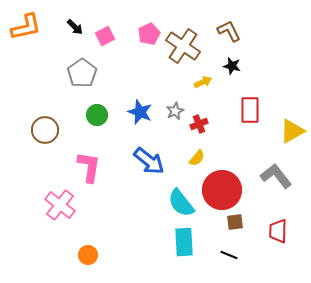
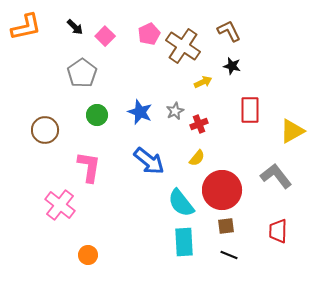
pink square: rotated 18 degrees counterclockwise
brown square: moved 9 px left, 4 px down
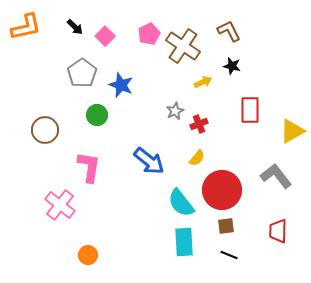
blue star: moved 19 px left, 27 px up
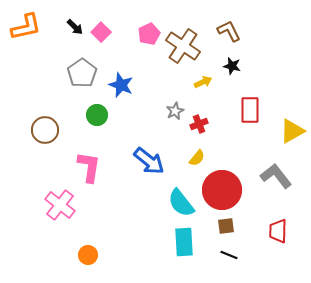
pink square: moved 4 px left, 4 px up
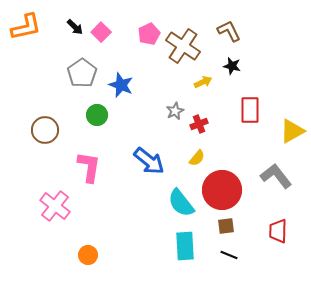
pink cross: moved 5 px left, 1 px down
cyan rectangle: moved 1 px right, 4 px down
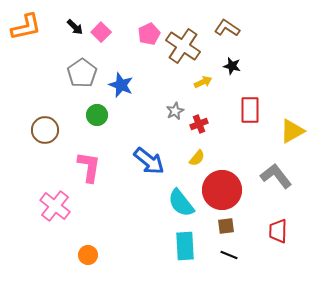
brown L-shape: moved 2 px left, 3 px up; rotated 30 degrees counterclockwise
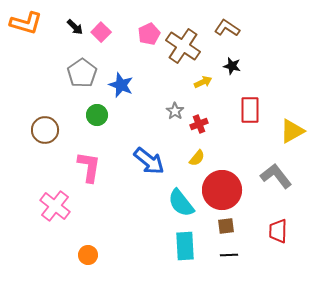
orange L-shape: moved 4 px up; rotated 28 degrees clockwise
gray star: rotated 12 degrees counterclockwise
black line: rotated 24 degrees counterclockwise
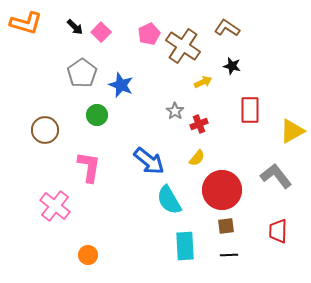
cyan semicircle: moved 12 px left, 3 px up; rotated 8 degrees clockwise
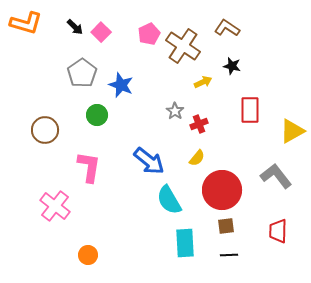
cyan rectangle: moved 3 px up
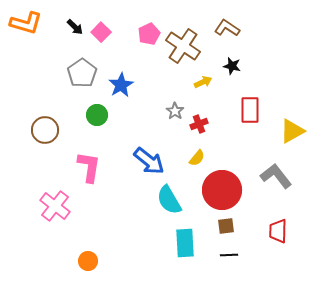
blue star: rotated 20 degrees clockwise
orange circle: moved 6 px down
